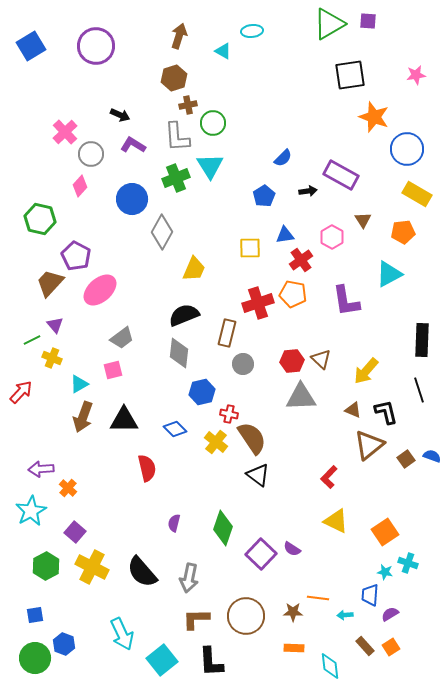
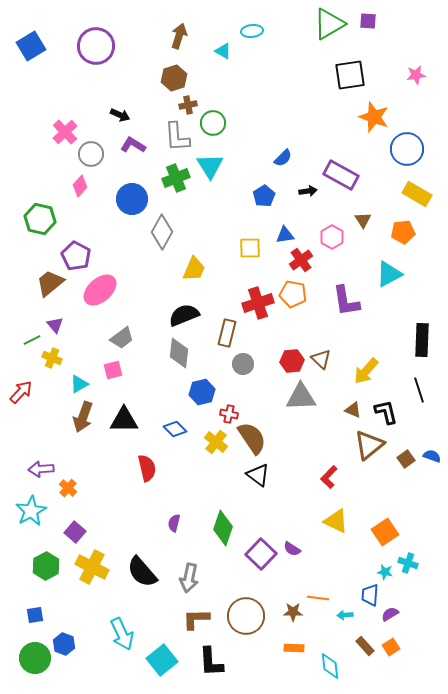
brown trapezoid at (50, 283): rotated 8 degrees clockwise
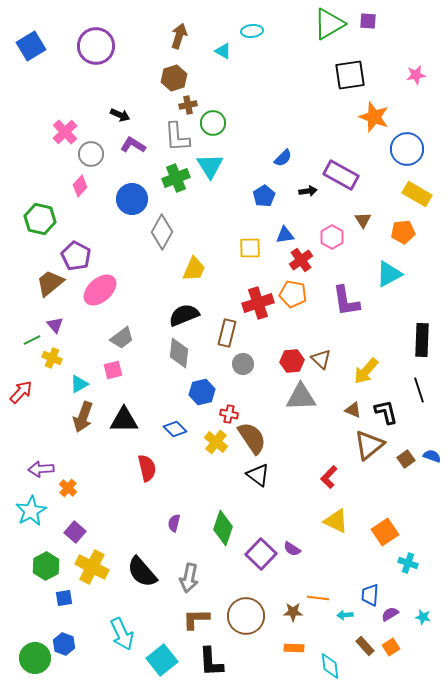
cyan star at (385, 572): moved 38 px right, 45 px down
blue square at (35, 615): moved 29 px right, 17 px up
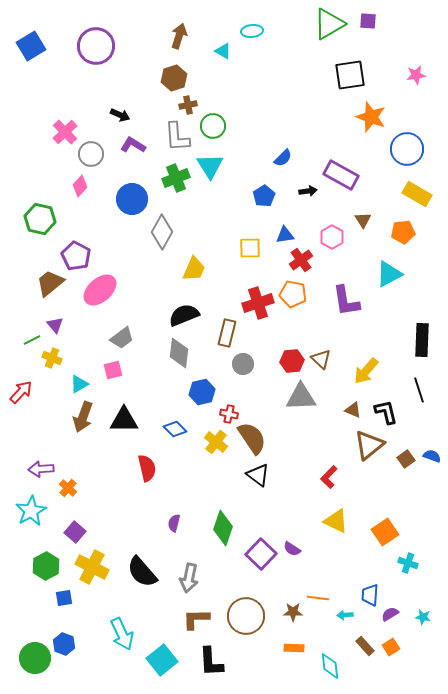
orange star at (374, 117): moved 3 px left
green circle at (213, 123): moved 3 px down
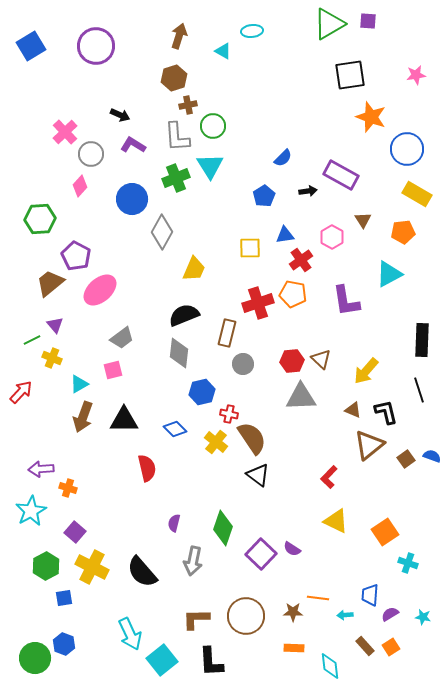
green hexagon at (40, 219): rotated 16 degrees counterclockwise
orange cross at (68, 488): rotated 24 degrees counterclockwise
gray arrow at (189, 578): moved 4 px right, 17 px up
cyan arrow at (122, 634): moved 8 px right
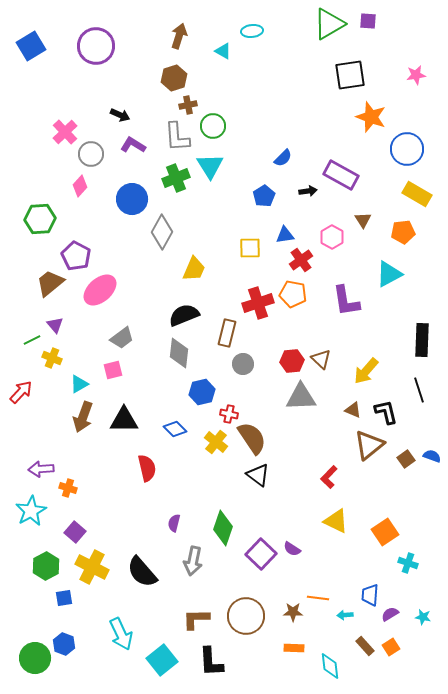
cyan arrow at (130, 634): moved 9 px left
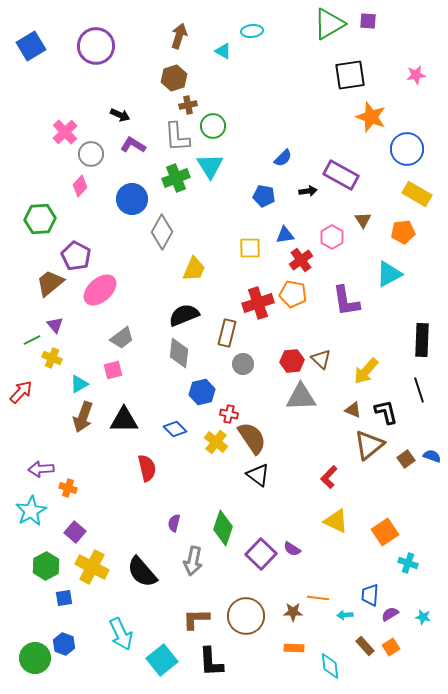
blue pentagon at (264, 196): rotated 30 degrees counterclockwise
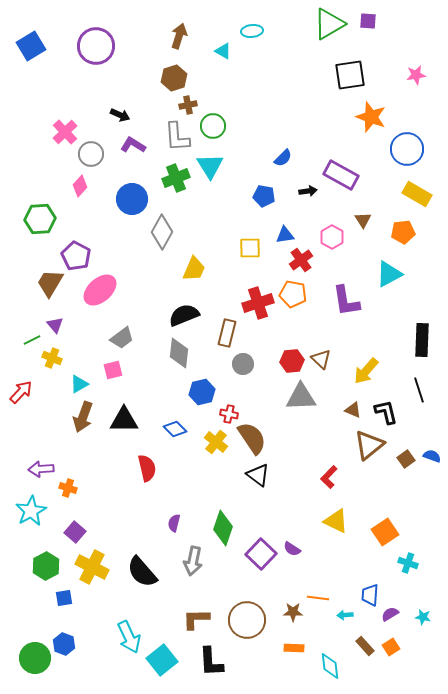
brown trapezoid at (50, 283): rotated 20 degrees counterclockwise
brown circle at (246, 616): moved 1 px right, 4 px down
cyan arrow at (121, 634): moved 8 px right, 3 px down
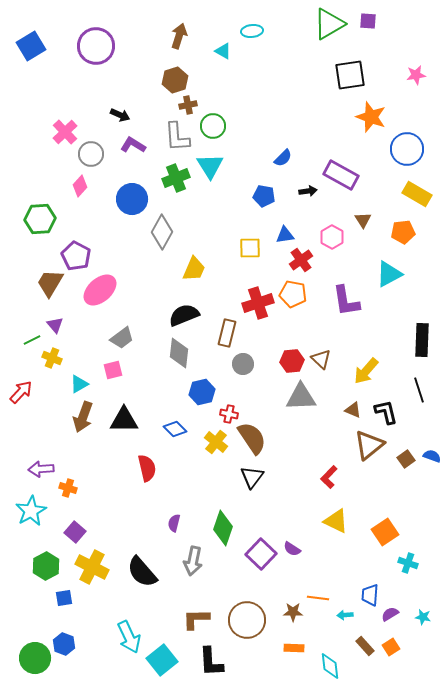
brown hexagon at (174, 78): moved 1 px right, 2 px down
black triangle at (258, 475): moved 6 px left, 2 px down; rotated 30 degrees clockwise
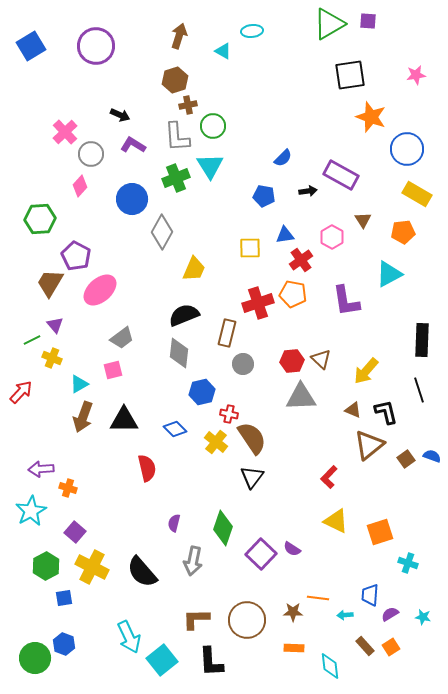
orange square at (385, 532): moved 5 px left; rotated 16 degrees clockwise
